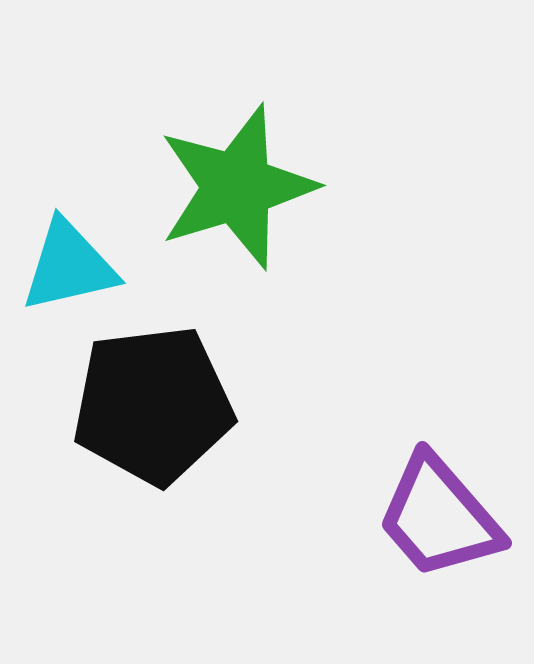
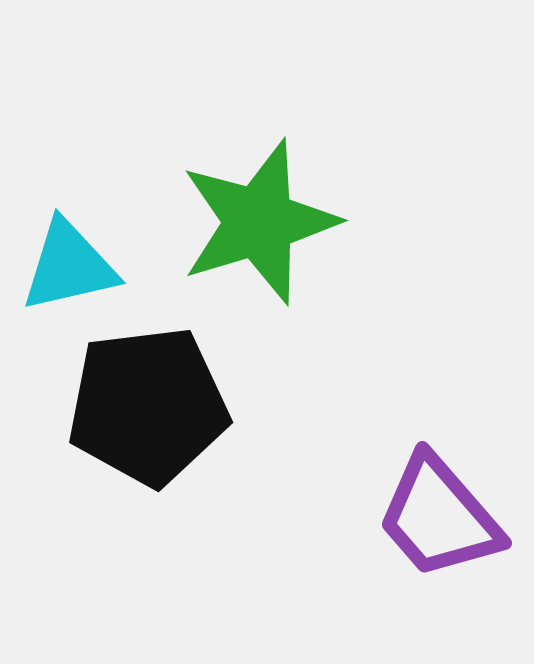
green star: moved 22 px right, 35 px down
black pentagon: moved 5 px left, 1 px down
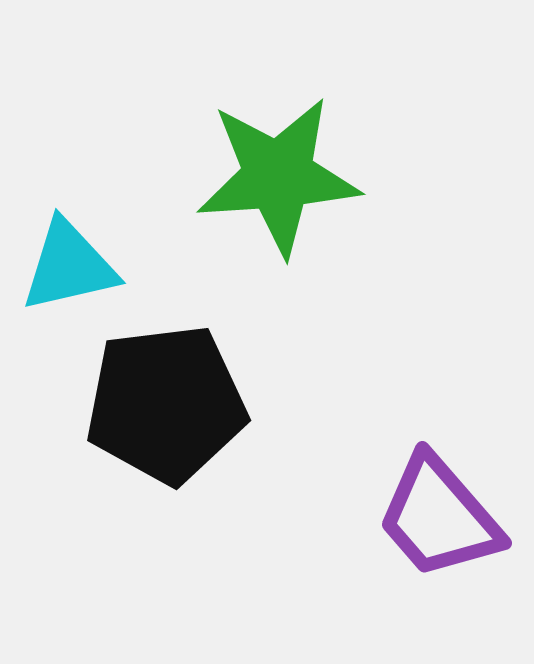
green star: moved 19 px right, 46 px up; rotated 13 degrees clockwise
black pentagon: moved 18 px right, 2 px up
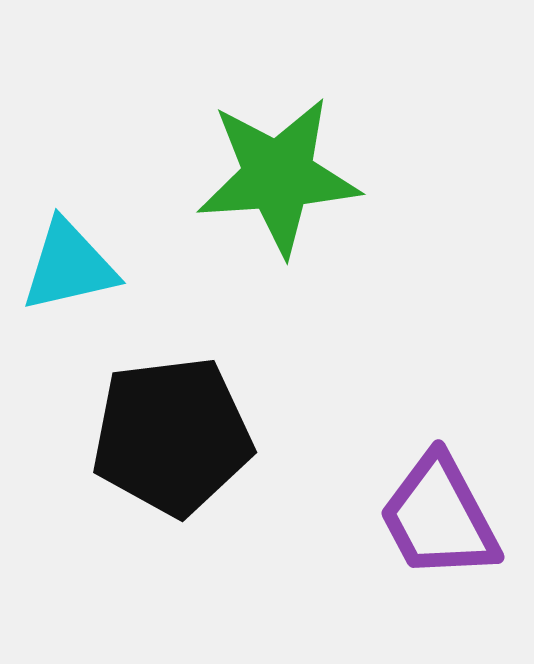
black pentagon: moved 6 px right, 32 px down
purple trapezoid: rotated 13 degrees clockwise
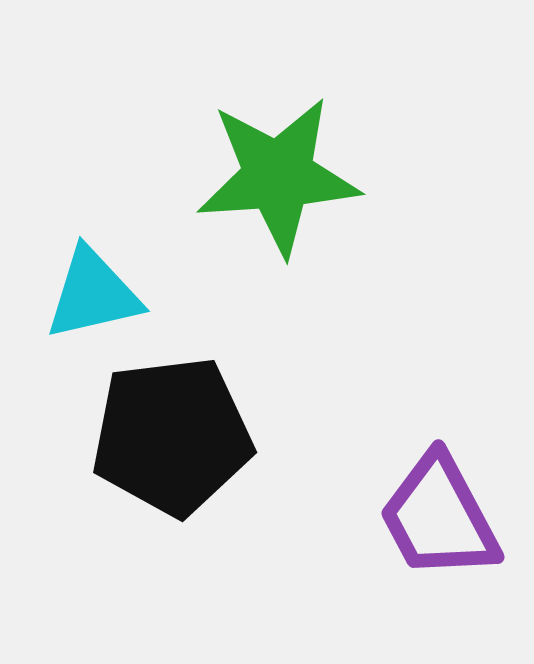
cyan triangle: moved 24 px right, 28 px down
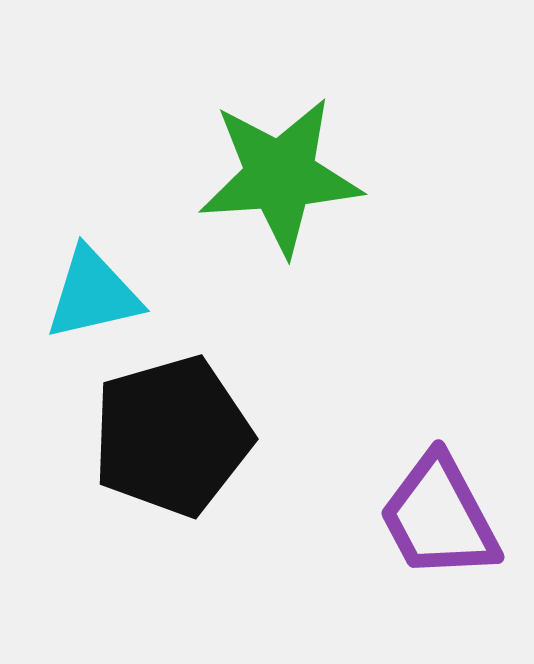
green star: moved 2 px right
black pentagon: rotated 9 degrees counterclockwise
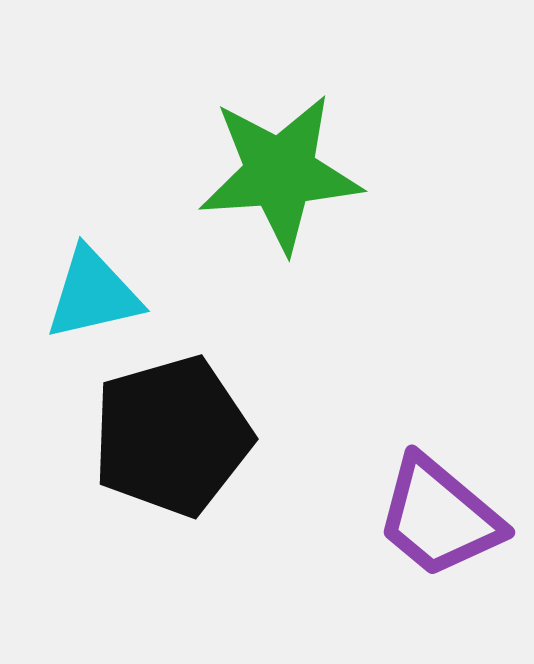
green star: moved 3 px up
purple trapezoid: rotated 22 degrees counterclockwise
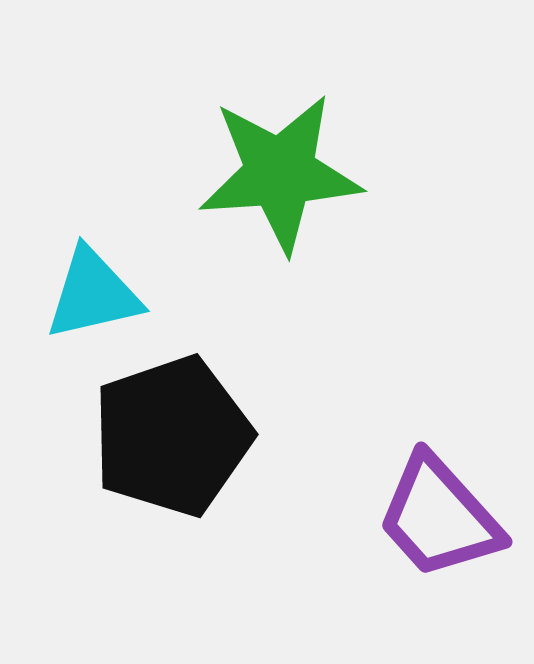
black pentagon: rotated 3 degrees counterclockwise
purple trapezoid: rotated 8 degrees clockwise
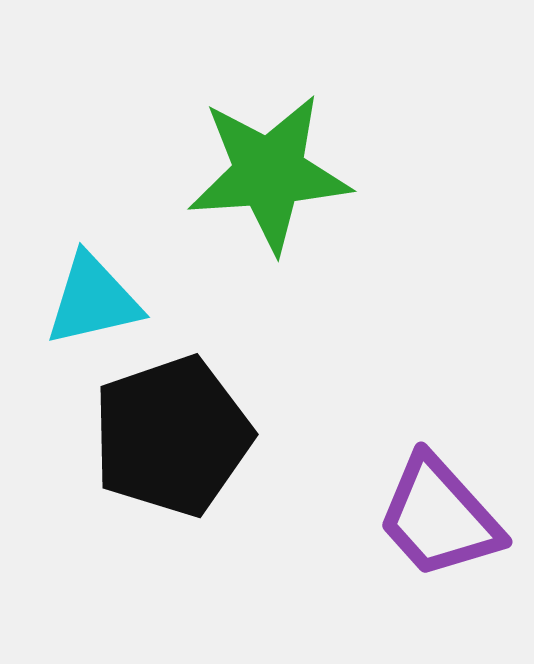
green star: moved 11 px left
cyan triangle: moved 6 px down
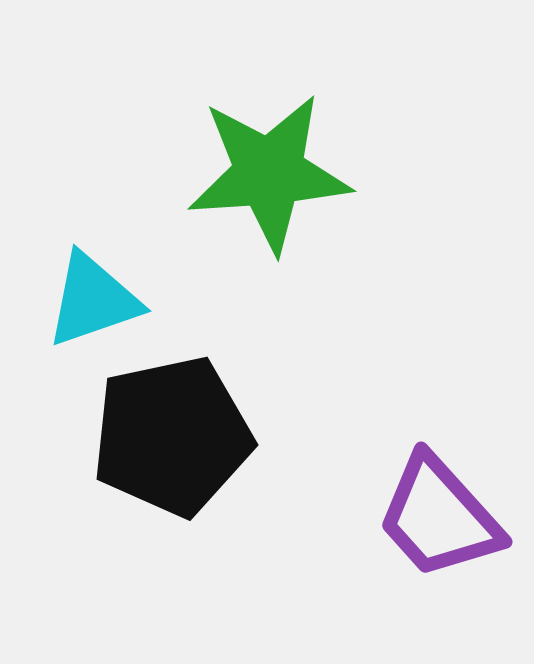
cyan triangle: rotated 6 degrees counterclockwise
black pentagon: rotated 7 degrees clockwise
